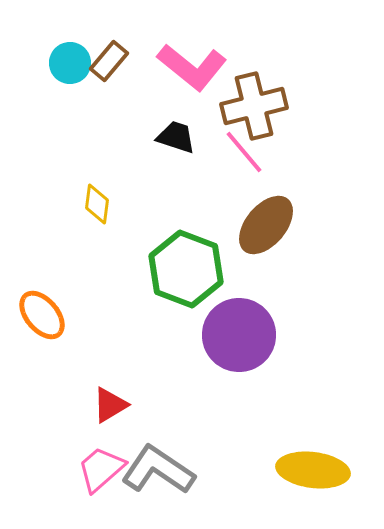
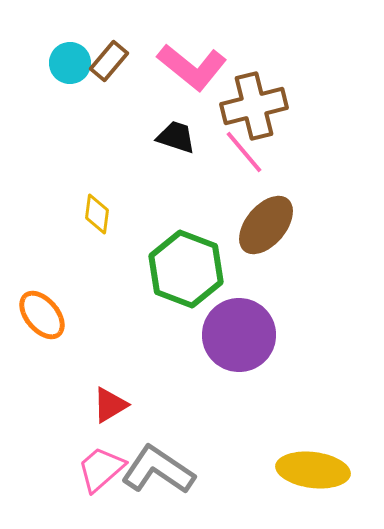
yellow diamond: moved 10 px down
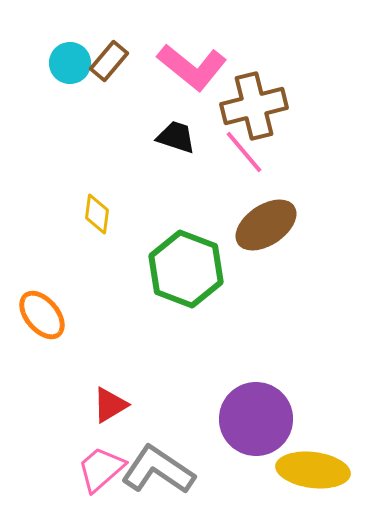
brown ellipse: rotated 16 degrees clockwise
purple circle: moved 17 px right, 84 px down
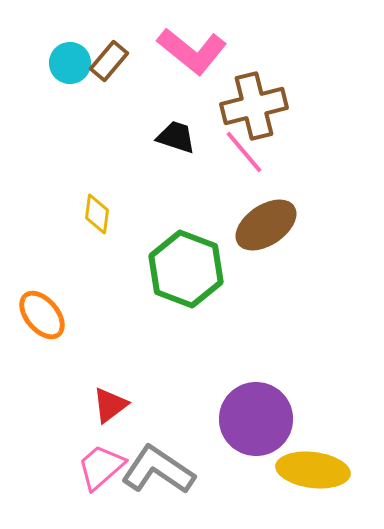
pink L-shape: moved 16 px up
red triangle: rotated 6 degrees counterclockwise
pink trapezoid: moved 2 px up
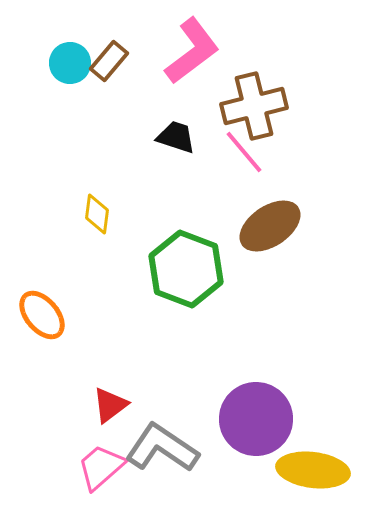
pink L-shape: rotated 76 degrees counterclockwise
brown ellipse: moved 4 px right, 1 px down
gray L-shape: moved 4 px right, 22 px up
